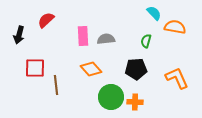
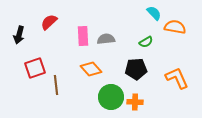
red semicircle: moved 3 px right, 2 px down
green semicircle: moved 1 px down; rotated 136 degrees counterclockwise
red square: rotated 20 degrees counterclockwise
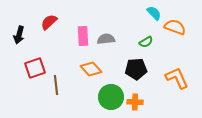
orange semicircle: rotated 10 degrees clockwise
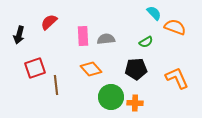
orange cross: moved 1 px down
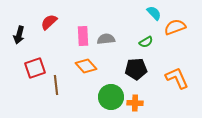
orange semicircle: rotated 40 degrees counterclockwise
orange diamond: moved 5 px left, 3 px up
